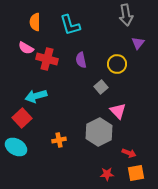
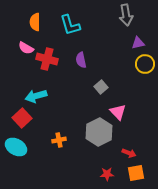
purple triangle: rotated 40 degrees clockwise
yellow circle: moved 28 px right
pink triangle: moved 1 px down
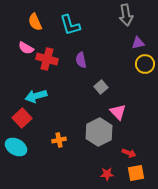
orange semicircle: rotated 24 degrees counterclockwise
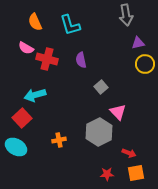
cyan arrow: moved 1 px left, 1 px up
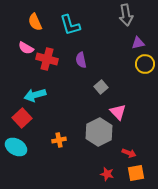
red star: rotated 16 degrees clockwise
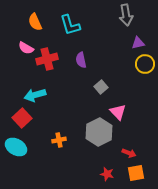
red cross: rotated 30 degrees counterclockwise
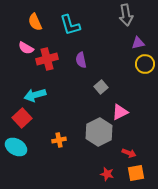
pink triangle: moved 2 px right; rotated 48 degrees clockwise
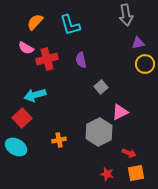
orange semicircle: rotated 66 degrees clockwise
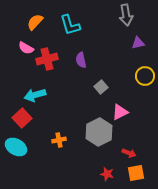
yellow circle: moved 12 px down
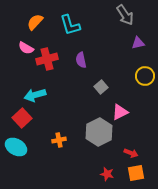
gray arrow: moved 1 px left; rotated 25 degrees counterclockwise
red arrow: moved 2 px right
